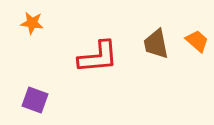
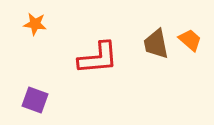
orange star: moved 3 px right, 1 px down
orange trapezoid: moved 7 px left, 1 px up
red L-shape: moved 1 px down
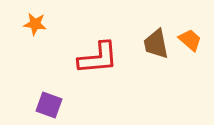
purple square: moved 14 px right, 5 px down
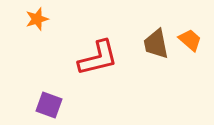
orange star: moved 2 px right, 5 px up; rotated 25 degrees counterclockwise
red L-shape: rotated 9 degrees counterclockwise
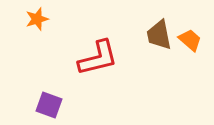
brown trapezoid: moved 3 px right, 9 px up
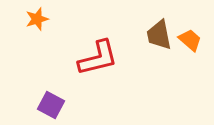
purple square: moved 2 px right; rotated 8 degrees clockwise
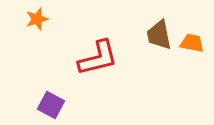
orange trapezoid: moved 2 px right, 3 px down; rotated 30 degrees counterclockwise
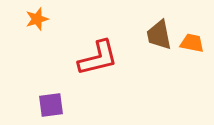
purple square: rotated 36 degrees counterclockwise
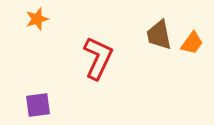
orange trapezoid: rotated 115 degrees clockwise
red L-shape: rotated 51 degrees counterclockwise
purple square: moved 13 px left
